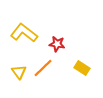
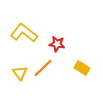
yellow triangle: moved 1 px right, 1 px down
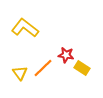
yellow L-shape: moved 1 px right, 5 px up
red star: moved 9 px right, 11 px down
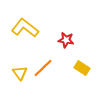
red star: moved 15 px up
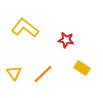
orange line: moved 6 px down
yellow triangle: moved 6 px left
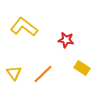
yellow L-shape: moved 1 px left, 1 px up
